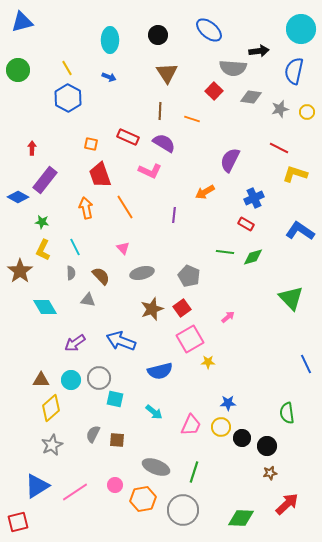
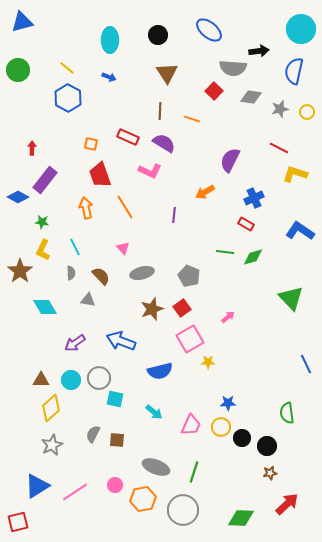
yellow line at (67, 68): rotated 21 degrees counterclockwise
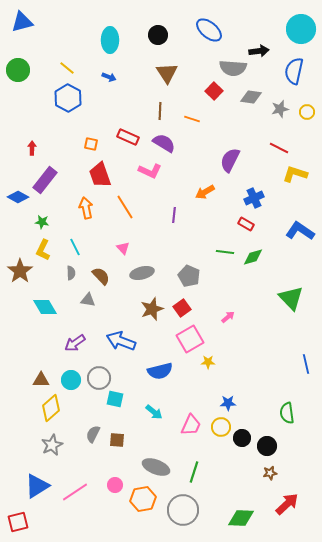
blue line at (306, 364): rotated 12 degrees clockwise
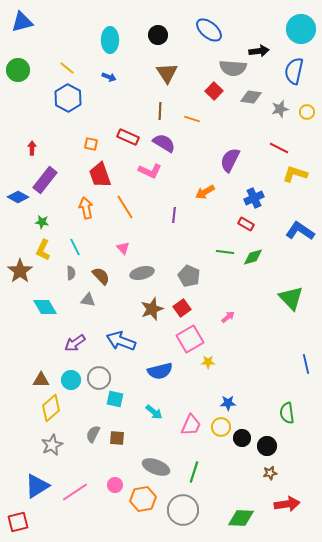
brown square at (117, 440): moved 2 px up
red arrow at (287, 504): rotated 35 degrees clockwise
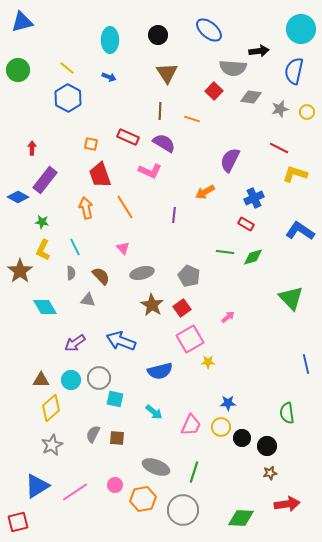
brown star at (152, 309): moved 4 px up; rotated 20 degrees counterclockwise
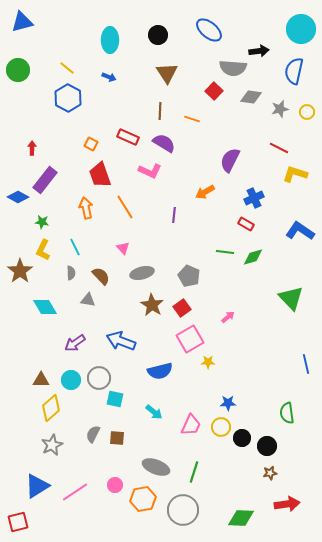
orange square at (91, 144): rotated 16 degrees clockwise
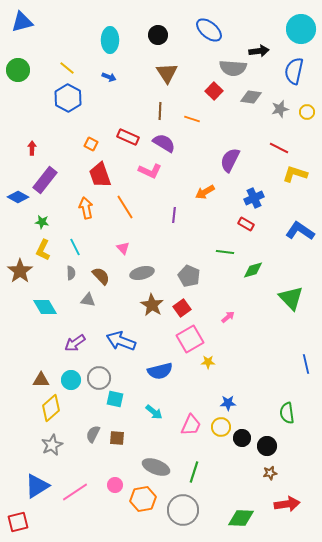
green diamond at (253, 257): moved 13 px down
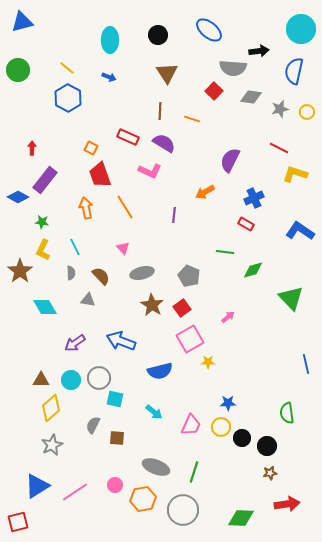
orange square at (91, 144): moved 4 px down
gray semicircle at (93, 434): moved 9 px up
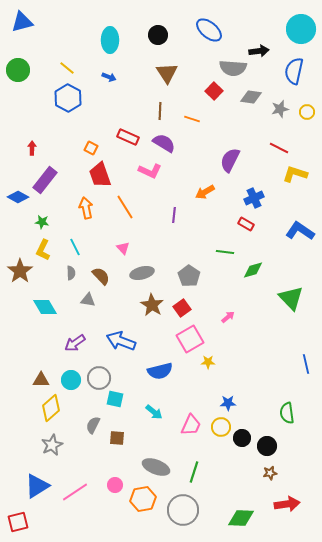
gray pentagon at (189, 276): rotated 10 degrees clockwise
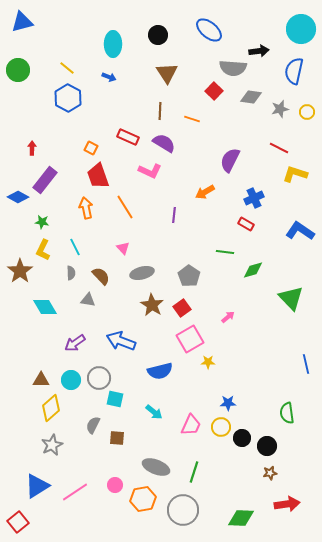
cyan ellipse at (110, 40): moved 3 px right, 4 px down
red trapezoid at (100, 175): moved 2 px left, 1 px down
red square at (18, 522): rotated 25 degrees counterclockwise
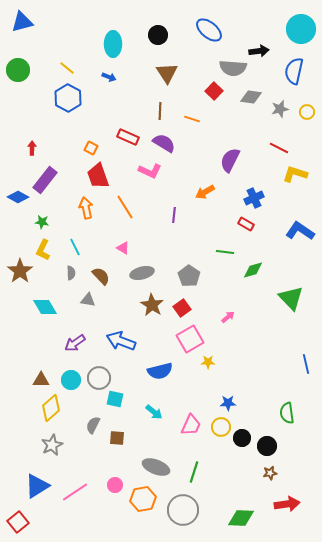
pink triangle at (123, 248): rotated 16 degrees counterclockwise
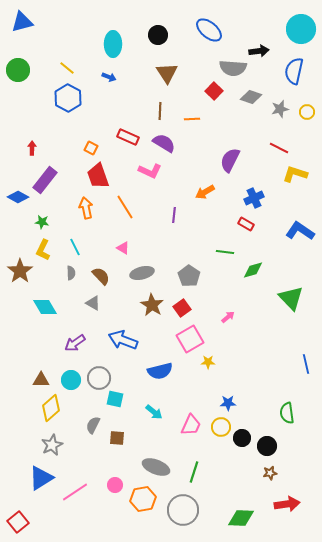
gray diamond at (251, 97): rotated 10 degrees clockwise
orange line at (192, 119): rotated 21 degrees counterclockwise
gray triangle at (88, 300): moved 5 px right, 3 px down; rotated 21 degrees clockwise
blue arrow at (121, 341): moved 2 px right, 1 px up
blue triangle at (37, 486): moved 4 px right, 8 px up
